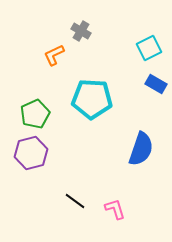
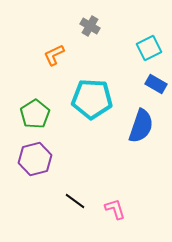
gray cross: moved 9 px right, 5 px up
green pentagon: rotated 8 degrees counterclockwise
blue semicircle: moved 23 px up
purple hexagon: moved 4 px right, 6 px down
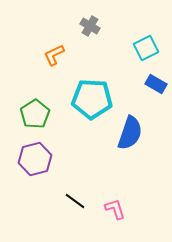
cyan square: moved 3 px left
blue semicircle: moved 11 px left, 7 px down
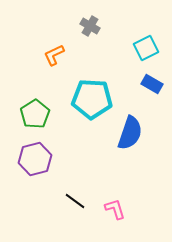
blue rectangle: moved 4 px left
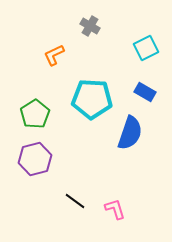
blue rectangle: moved 7 px left, 8 px down
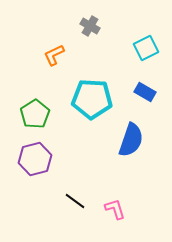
blue semicircle: moved 1 px right, 7 px down
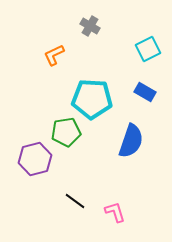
cyan square: moved 2 px right, 1 px down
green pentagon: moved 31 px right, 18 px down; rotated 24 degrees clockwise
blue semicircle: moved 1 px down
pink L-shape: moved 3 px down
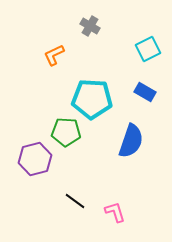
green pentagon: rotated 12 degrees clockwise
